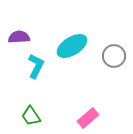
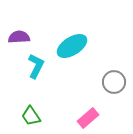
gray circle: moved 26 px down
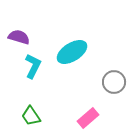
purple semicircle: rotated 20 degrees clockwise
cyan ellipse: moved 6 px down
cyan L-shape: moved 3 px left
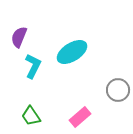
purple semicircle: rotated 85 degrees counterclockwise
gray circle: moved 4 px right, 8 px down
pink rectangle: moved 8 px left, 1 px up
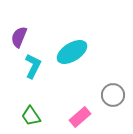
gray circle: moved 5 px left, 5 px down
